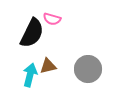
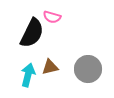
pink semicircle: moved 2 px up
brown triangle: moved 2 px right, 1 px down
cyan arrow: moved 2 px left
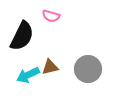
pink semicircle: moved 1 px left, 1 px up
black semicircle: moved 10 px left, 3 px down
cyan arrow: rotated 130 degrees counterclockwise
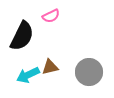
pink semicircle: rotated 42 degrees counterclockwise
gray circle: moved 1 px right, 3 px down
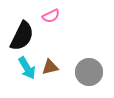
cyan arrow: moved 1 px left, 7 px up; rotated 95 degrees counterclockwise
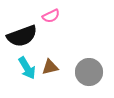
black semicircle: rotated 44 degrees clockwise
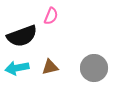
pink semicircle: rotated 42 degrees counterclockwise
cyan arrow: moved 10 px left; rotated 110 degrees clockwise
gray circle: moved 5 px right, 4 px up
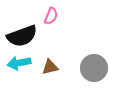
cyan arrow: moved 2 px right, 5 px up
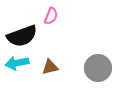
cyan arrow: moved 2 px left
gray circle: moved 4 px right
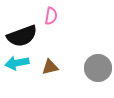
pink semicircle: rotated 12 degrees counterclockwise
